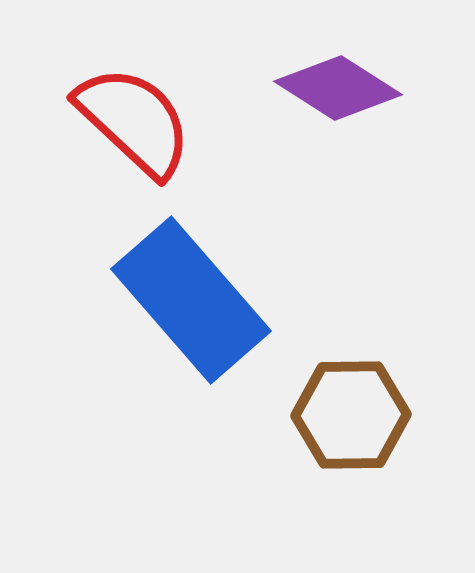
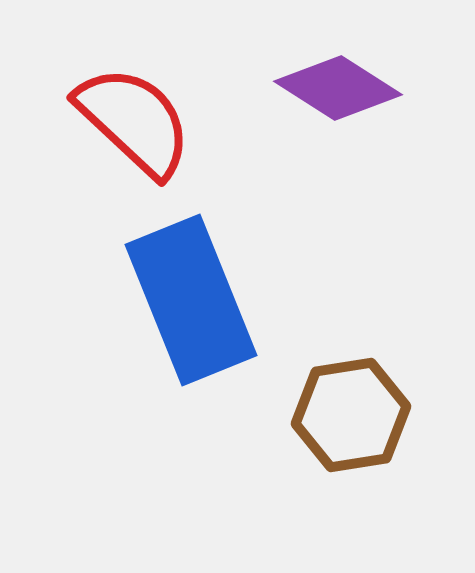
blue rectangle: rotated 19 degrees clockwise
brown hexagon: rotated 8 degrees counterclockwise
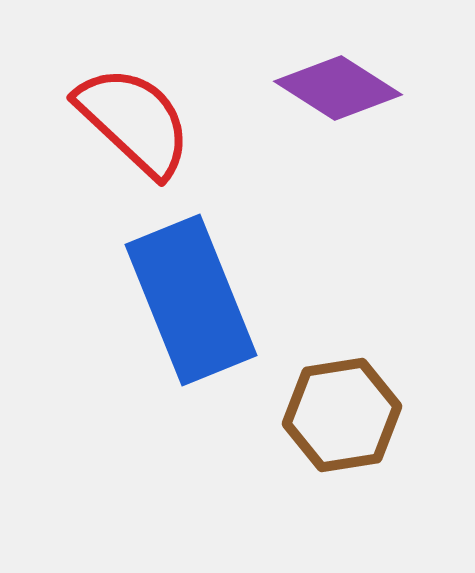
brown hexagon: moved 9 px left
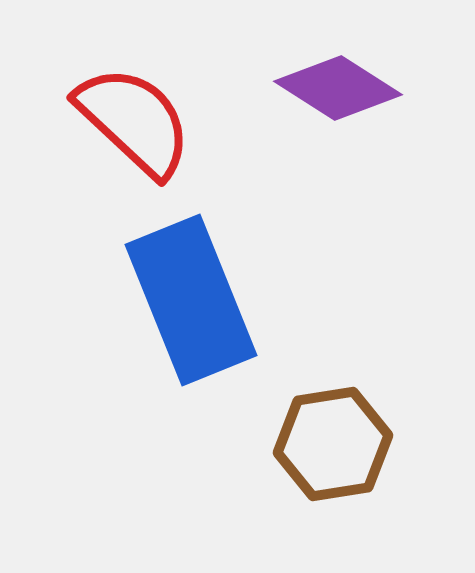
brown hexagon: moved 9 px left, 29 px down
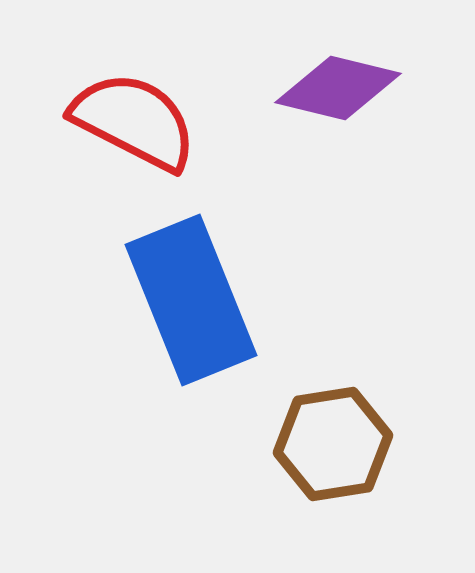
purple diamond: rotated 19 degrees counterclockwise
red semicircle: rotated 16 degrees counterclockwise
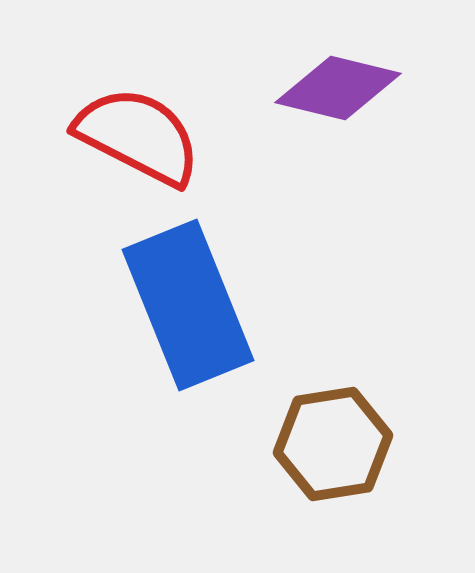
red semicircle: moved 4 px right, 15 px down
blue rectangle: moved 3 px left, 5 px down
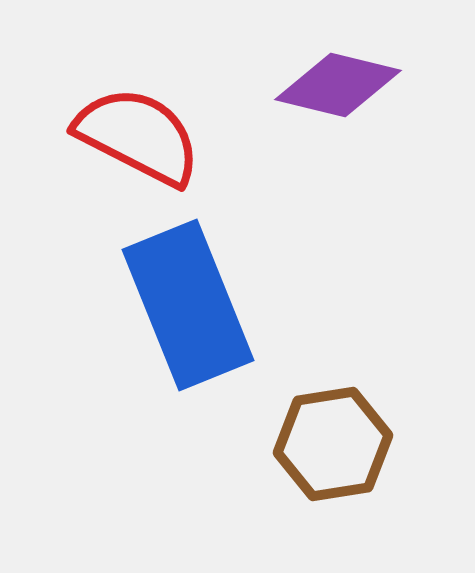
purple diamond: moved 3 px up
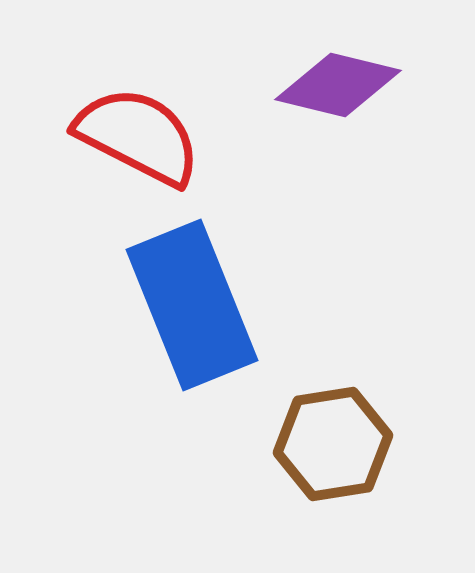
blue rectangle: moved 4 px right
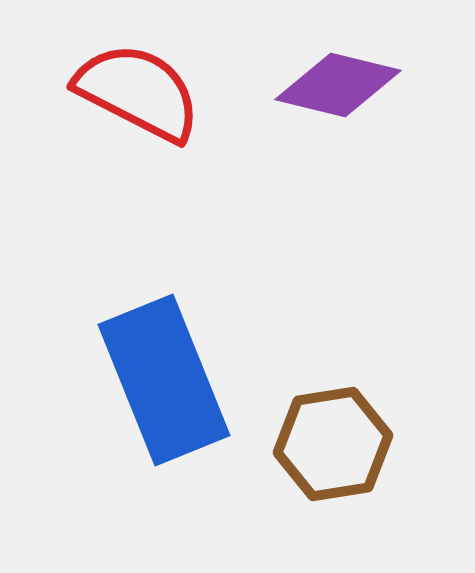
red semicircle: moved 44 px up
blue rectangle: moved 28 px left, 75 px down
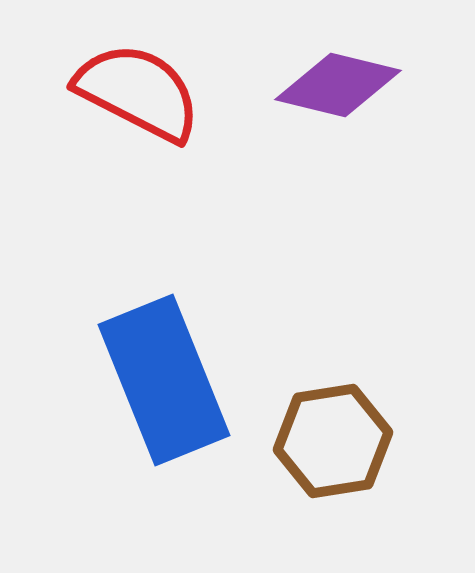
brown hexagon: moved 3 px up
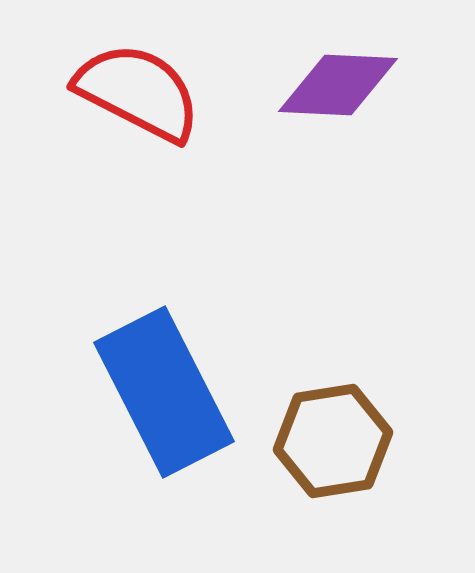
purple diamond: rotated 11 degrees counterclockwise
blue rectangle: moved 12 px down; rotated 5 degrees counterclockwise
